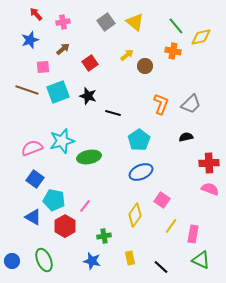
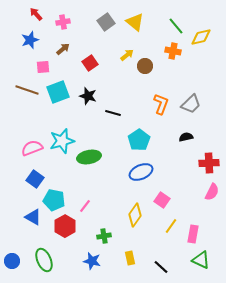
pink semicircle at (210, 189): moved 2 px right, 3 px down; rotated 96 degrees clockwise
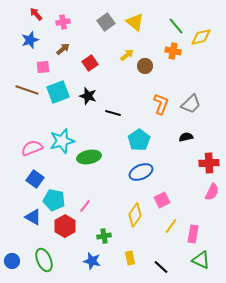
pink square at (162, 200): rotated 28 degrees clockwise
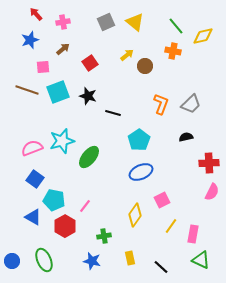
gray square at (106, 22): rotated 12 degrees clockwise
yellow diamond at (201, 37): moved 2 px right, 1 px up
green ellipse at (89, 157): rotated 40 degrees counterclockwise
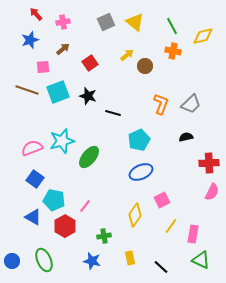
green line at (176, 26): moved 4 px left; rotated 12 degrees clockwise
cyan pentagon at (139, 140): rotated 10 degrees clockwise
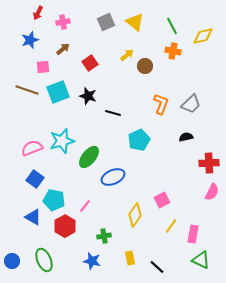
red arrow at (36, 14): moved 2 px right, 1 px up; rotated 112 degrees counterclockwise
blue ellipse at (141, 172): moved 28 px left, 5 px down
black line at (161, 267): moved 4 px left
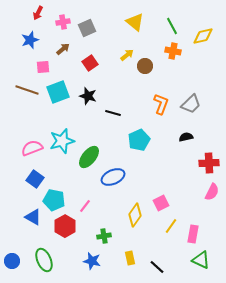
gray square at (106, 22): moved 19 px left, 6 px down
pink square at (162, 200): moved 1 px left, 3 px down
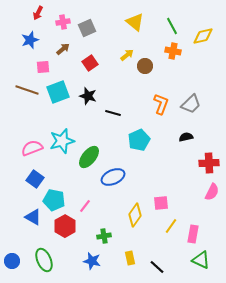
pink square at (161, 203): rotated 21 degrees clockwise
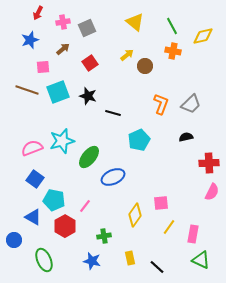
yellow line at (171, 226): moved 2 px left, 1 px down
blue circle at (12, 261): moved 2 px right, 21 px up
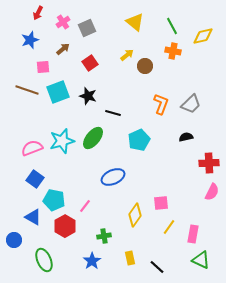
pink cross at (63, 22): rotated 24 degrees counterclockwise
green ellipse at (89, 157): moved 4 px right, 19 px up
blue star at (92, 261): rotated 24 degrees clockwise
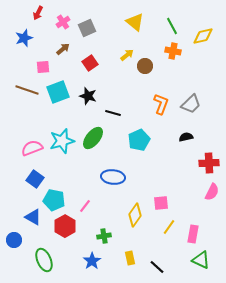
blue star at (30, 40): moved 6 px left, 2 px up
blue ellipse at (113, 177): rotated 30 degrees clockwise
